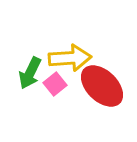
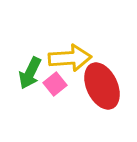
red ellipse: rotated 21 degrees clockwise
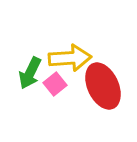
red ellipse: moved 1 px right
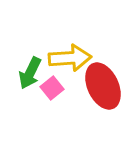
pink square: moved 3 px left, 4 px down
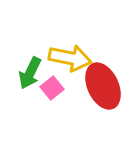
yellow arrow: rotated 15 degrees clockwise
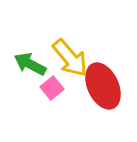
yellow arrow: rotated 39 degrees clockwise
green arrow: moved 9 px up; rotated 92 degrees clockwise
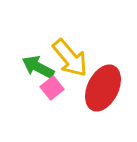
green arrow: moved 8 px right, 3 px down
red ellipse: moved 2 px down; rotated 51 degrees clockwise
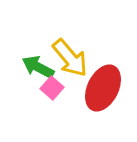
pink square: rotated 10 degrees counterclockwise
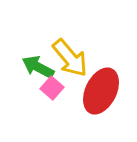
red ellipse: moved 2 px left, 3 px down
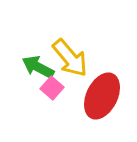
red ellipse: moved 1 px right, 5 px down
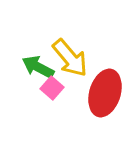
red ellipse: moved 3 px right, 3 px up; rotated 9 degrees counterclockwise
